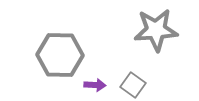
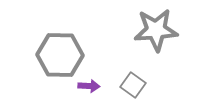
purple arrow: moved 6 px left, 1 px down
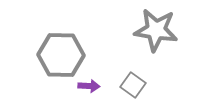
gray star: rotated 12 degrees clockwise
gray hexagon: moved 1 px right
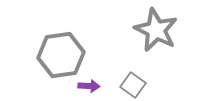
gray star: rotated 18 degrees clockwise
gray hexagon: rotated 9 degrees counterclockwise
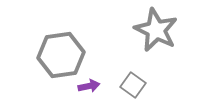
purple arrow: rotated 15 degrees counterclockwise
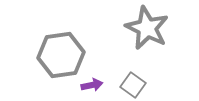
gray star: moved 9 px left, 2 px up
purple arrow: moved 3 px right, 1 px up
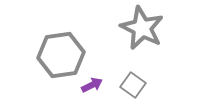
gray star: moved 5 px left
purple arrow: rotated 15 degrees counterclockwise
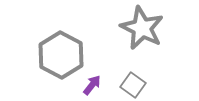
gray hexagon: rotated 24 degrees counterclockwise
purple arrow: rotated 25 degrees counterclockwise
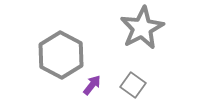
gray star: rotated 18 degrees clockwise
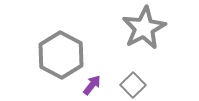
gray star: moved 2 px right
gray square: rotated 10 degrees clockwise
